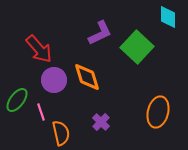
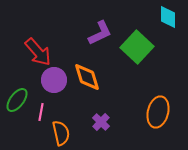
red arrow: moved 1 px left, 3 px down
pink line: rotated 30 degrees clockwise
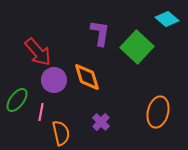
cyan diamond: moved 1 px left, 2 px down; rotated 50 degrees counterclockwise
purple L-shape: rotated 56 degrees counterclockwise
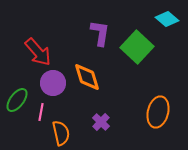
purple circle: moved 1 px left, 3 px down
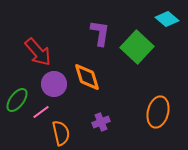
purple circle: moved 1 px right, 1 px down
pink line: rotated 42 degrees clockwise
purple cross: rotated 24 degrees clockwise
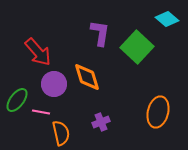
pink line: rotated 48 degrees clockwise
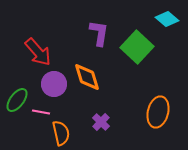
purple L-shape: moved 1 px left
purple cross: rotated 24 degrees counterclockwise
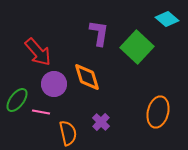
orange semicircle: moved 7 px right
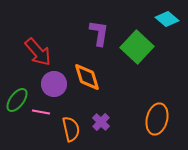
orange ellipse: moved 1 px left, 7 px down
orange semicircle: moved 3 px right, 4 px up
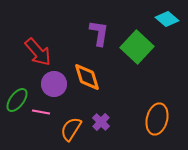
orange semicircle: rotated 135 degrees counterclockwise
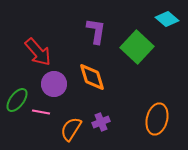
purple L-shape: moved 3 px left, 2 px up
orange diamond: moved 5 px right
purple cross: rotated 24 degrees clockwise
